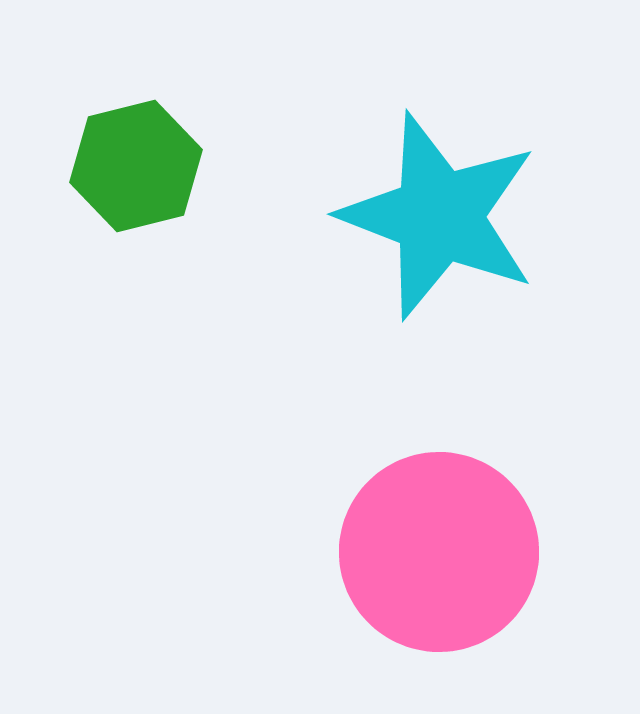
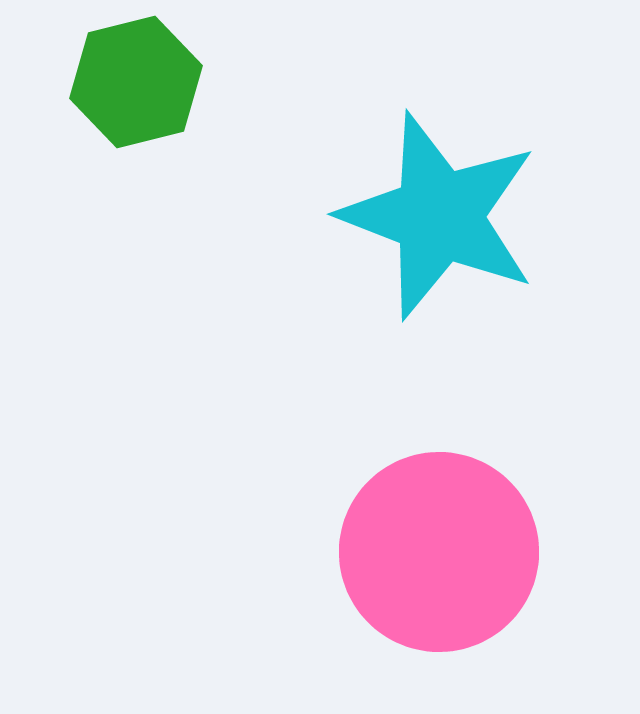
green hexagon: moved 84 px up
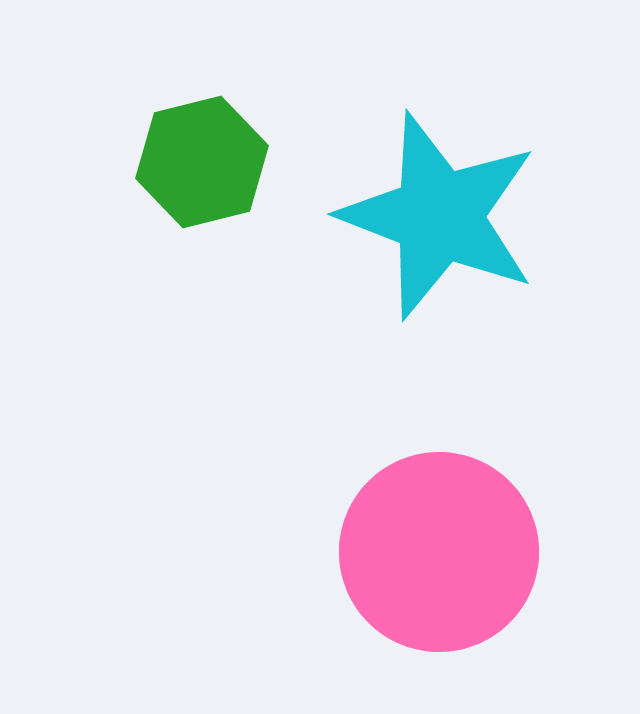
green hexagon: moved 66 px right, 80 px down
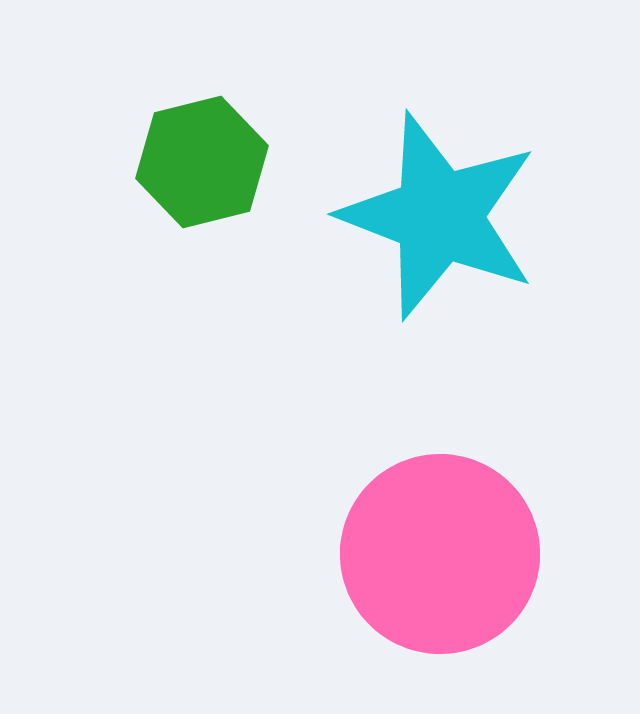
pink circle: moved 1 px right, 2 px down
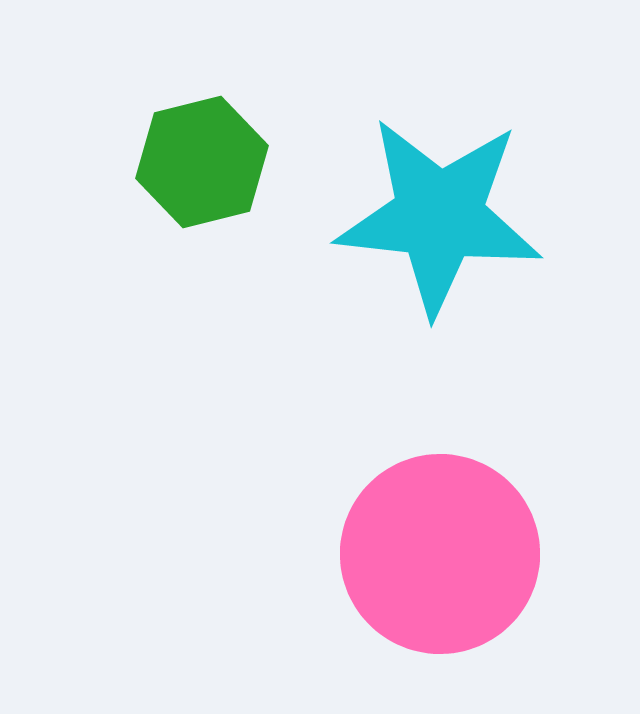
cyan star: rotated 15 degrees counterclockwise
